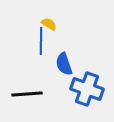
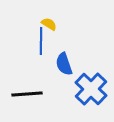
blue cross: moved 4 px right; rotated 24 degrees clockwise
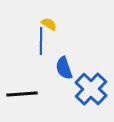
blue semicircle: moved 4 px down
black line: moved 5 px left
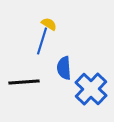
blue line: moved 1 px right; rotated 16 degrees clockwise
blue semicircle: rotated 15 degrees clockwise
black line: moved 2 px right, 12 px up
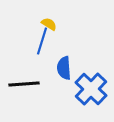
black line: moved 2 px down
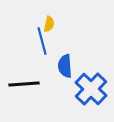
yellow semicircle: rotated 70 degrees clockwise
blue line: rotated 32 degrees counterclockwise
blue semicircle: moved 1 px right, 2 px up
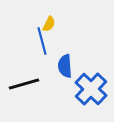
yellow semicircle: rotated 14 degrees clockwise
black line: rotated 12 degrees counterclockwise
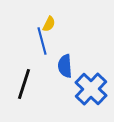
black line: rotated 56 degrees counterclockwise
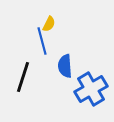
black line: moved 1 px left, 7 px up
blue cross: rotated 16 degrees clockwise
